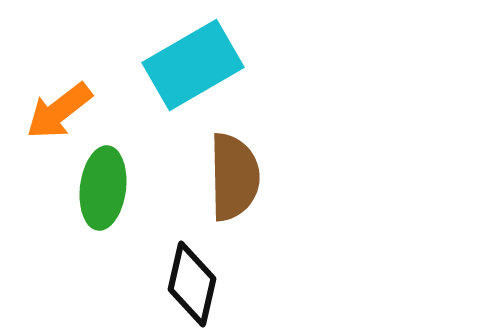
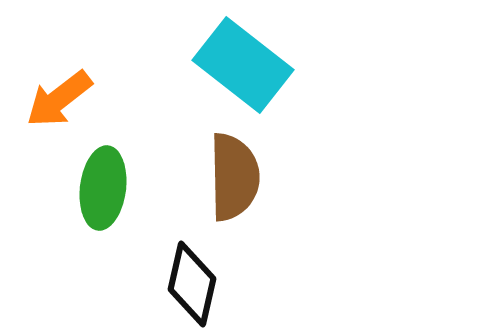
cyan rectangle: moved 50 px right; rotated 68 degrees clockwise
orange arrow: moved 12 px up
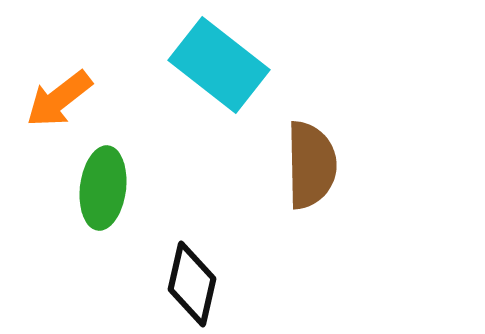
cyan rectangle: moved 24 px left
brown semicircle: moved 77 px right, 12 px up
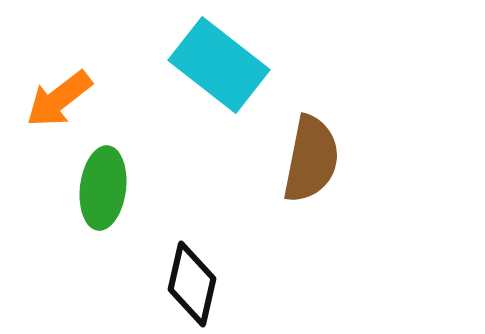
brown semicircle: moved 6 px up; rotated 12 degrees clockwise
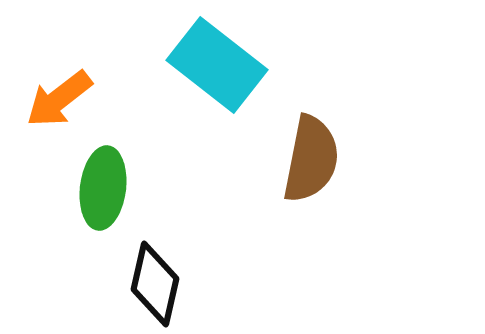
cyan rectangle: moved 2 px left
black diamond: moved 37 px left
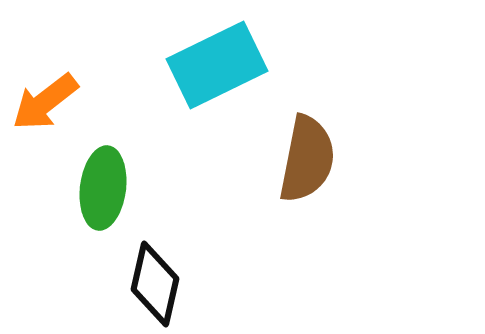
cyan rectangle: rotated 64 degrees counterclockwise
orange arrow: moved 14 px left, 3 px down
brown semicircle: moved 4 px left
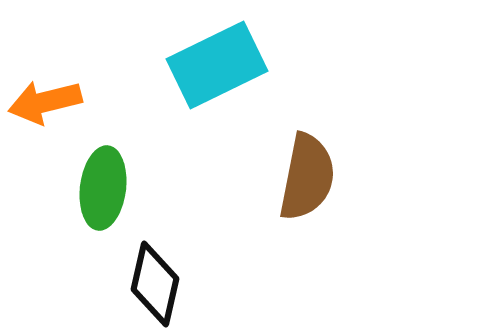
orange arrow: rotated 24 degrees clockwise
brown semicircle: moved 18 px down
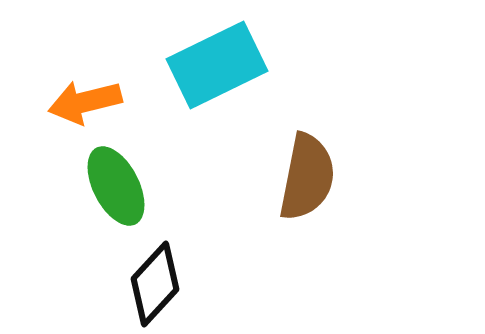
orange arrow: moved 40 px right
green ellipse: moved 13 px right, 2 px up; rotated 34 degrees counterclockwise
black diamond: rotated 30 degrees clockwise
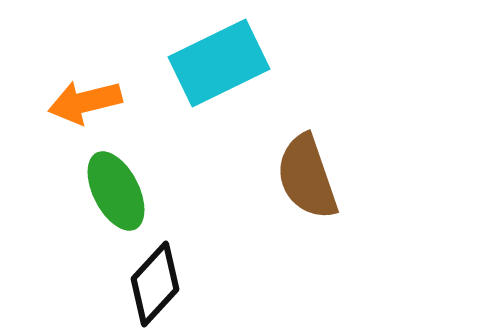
cyan rectangle: moved 2 px right, 2 px up
brown semicircle: rotated 150 degrees clockwise
green ellipse: moved 5 px down
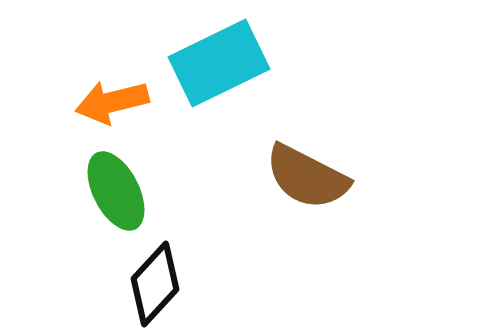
orange arrow: moved 27 px right
brown semicircle: rotated 44 degrees counterclockwise
